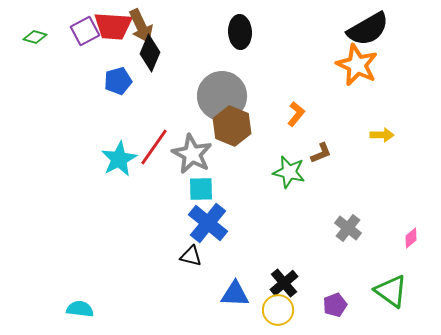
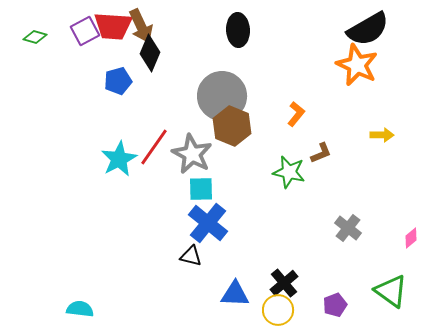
black ellipse: moved 2 px left, 2 px up
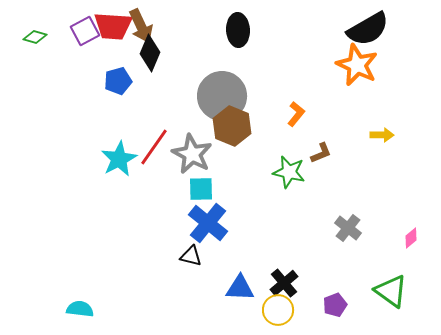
blue triangle: moved 5 px right, 6 px up
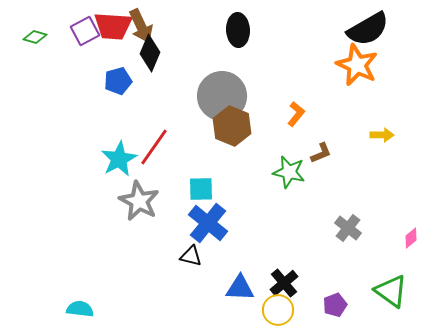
gray star: moved 53 px left, 47 px down
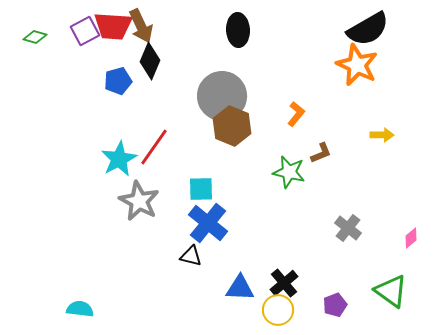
black diamond: moved 8 px down
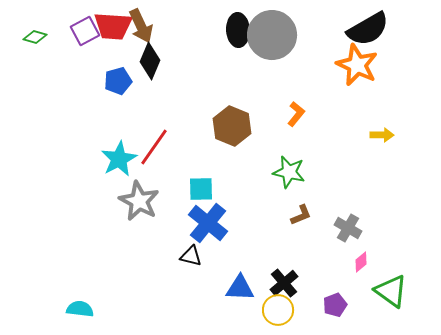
gray circle: moved 50 px right, 61 px up
brown L-shape: moved 20 px left, 62 px down
gray cross: rotated 8 degrees counterclockwise
pink diamond: moved 50 px left, 24 px down
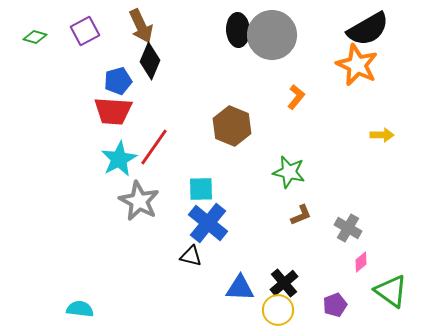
red trapezoid: moved 85 px down
orange L-shape: moved 17 px up
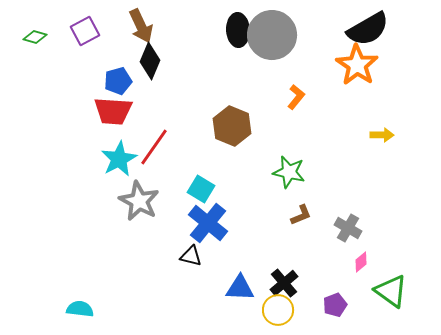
orange star: rotated 9 degrees clockwise
cyan square: rotated 32 degrees clockwise
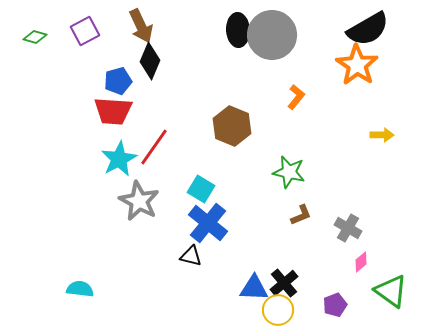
blue triangle: moved 14 px right
cyan semicircle: moved 20 px up
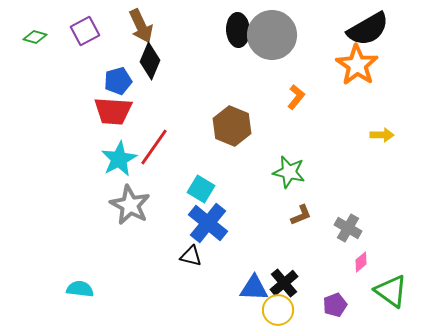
gray star: moved 9 px left, 4 px down
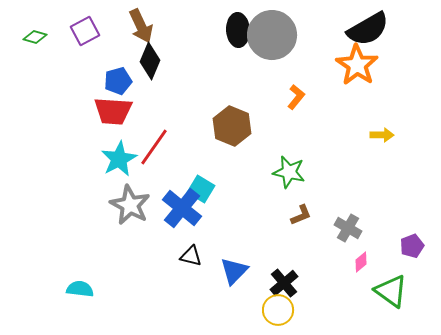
blue cross: moved 26 px left, 15 px up
blue triangle: moved 20 px left, 17 px up; rotated 48 degrees counterclockwise
purple pentagon: moved 77 px right, 59 px up
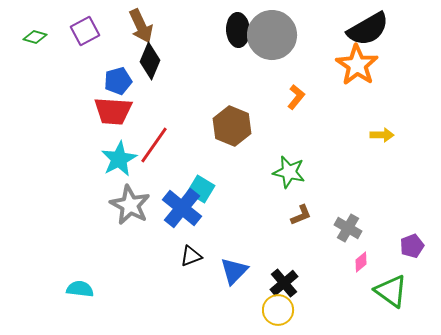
red line: moved 2 px up
black triangle: rotated 35 degrees counterclockwise
